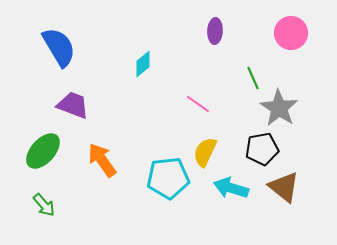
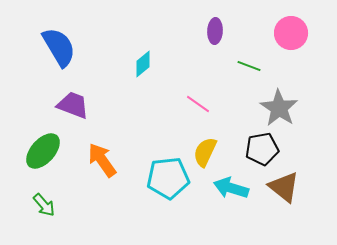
green line: moved 4 px left, 12 px up; rotated 45 degrees counterclockwise
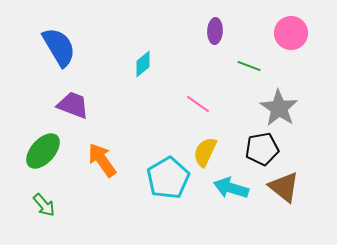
cyan pentagon: rotated 24 degrees counterclockwise
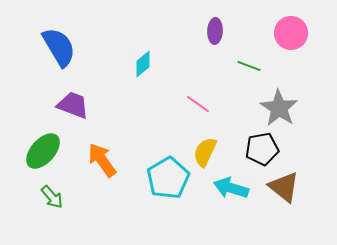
green arrow: moved 8 px right, 8 px up
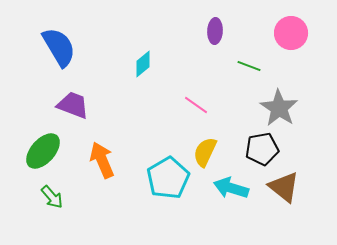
pink line: moved 2 px left, 1 px down
orange arrow: rotated 12 degrees clockwise
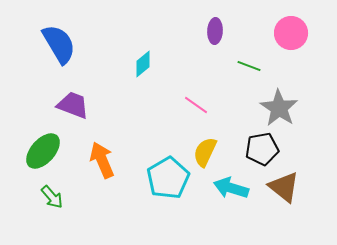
blue semicircle: moved 3 px up
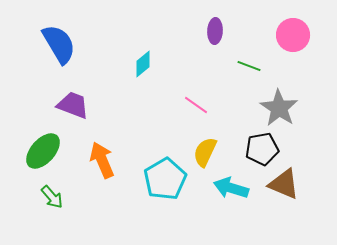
pink circle: moved 2 px right, 2 px down
cyan pentagon: moved 3 px left, 1 px down
brown triangle: moved 3 px up; rotated 16 degrees counterclockwise
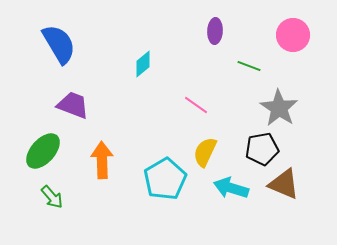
orange arrow: rotated 21 degrees clockwise
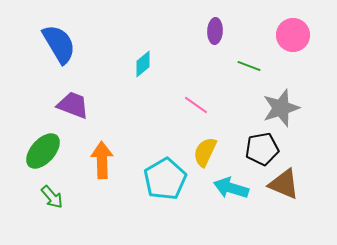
gray star: moved 2 px right; rotated 21 degrees clockwise
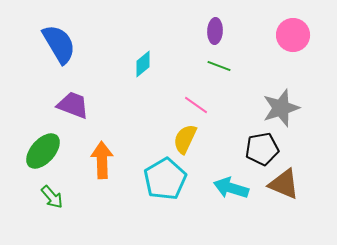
green line: moved 30 px left
yellow semicircle: moved 20 px left, 13 px up
